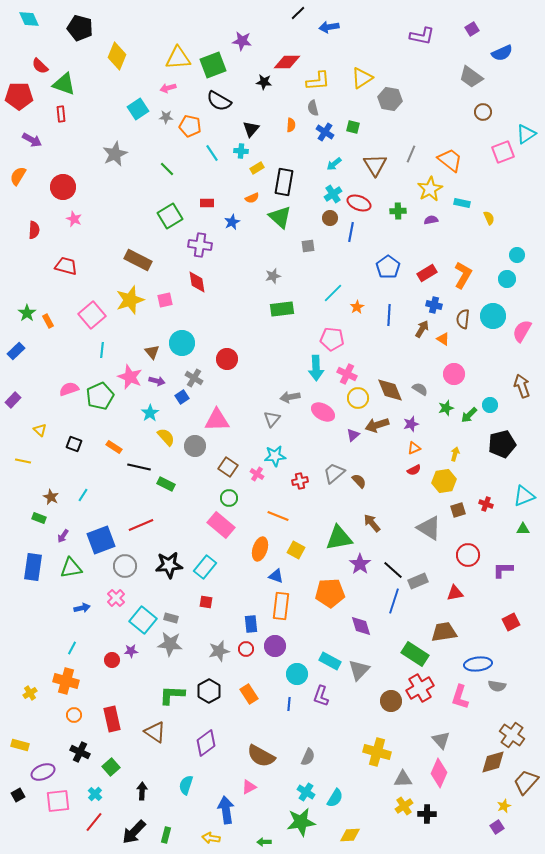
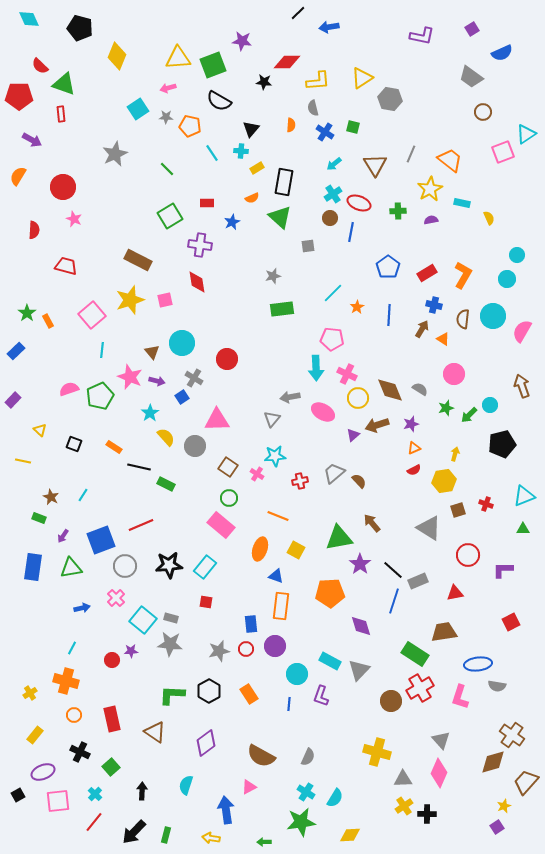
yellow rectangle at (20, 745): moved 15 px right, 10 px up; rotated 66 degrees counterclockwise
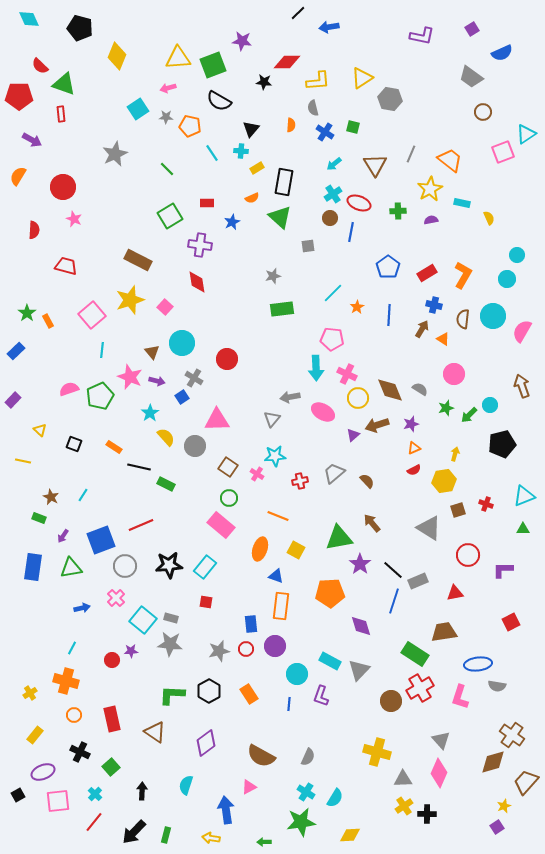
pink square at (165, 300): moved 7 px down; rotated 35 degrees counterclockwise
brown semicircle at (359, 481): moved 8 px right
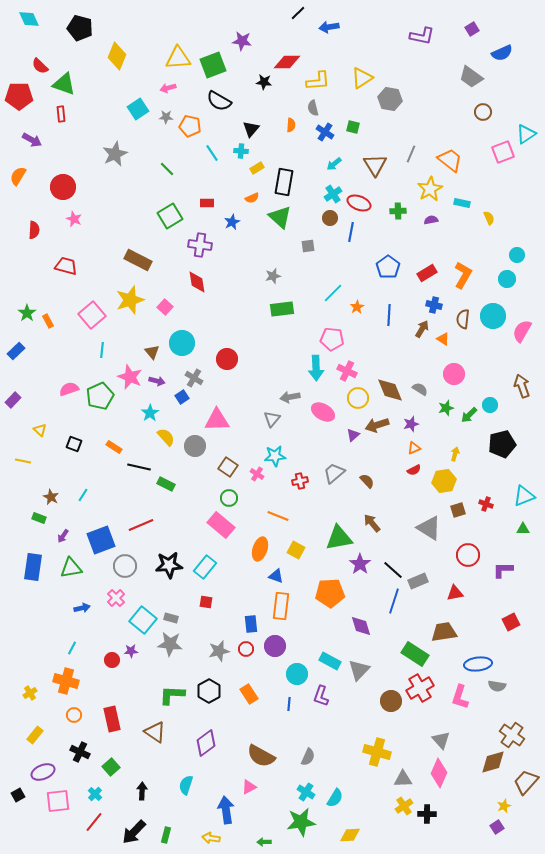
pink cross at (347, 374): moved 3 px up
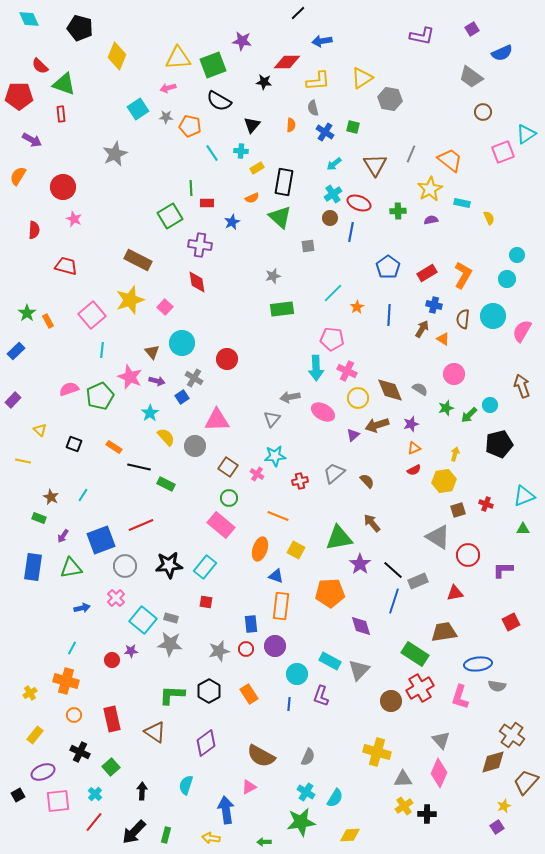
blue arrow at (329, 27): moved 7 px left, 14 px down
black triangle at (251, 129): moved 1 px right, 4 px up
green line at (167, 169): moved 24 px right, 19 px down; rotated 42 degrees clockwise
black pentagon at (502, 444): moved 3 px left
gray triangle at (429, 528): moved 9 px right, 9 px down
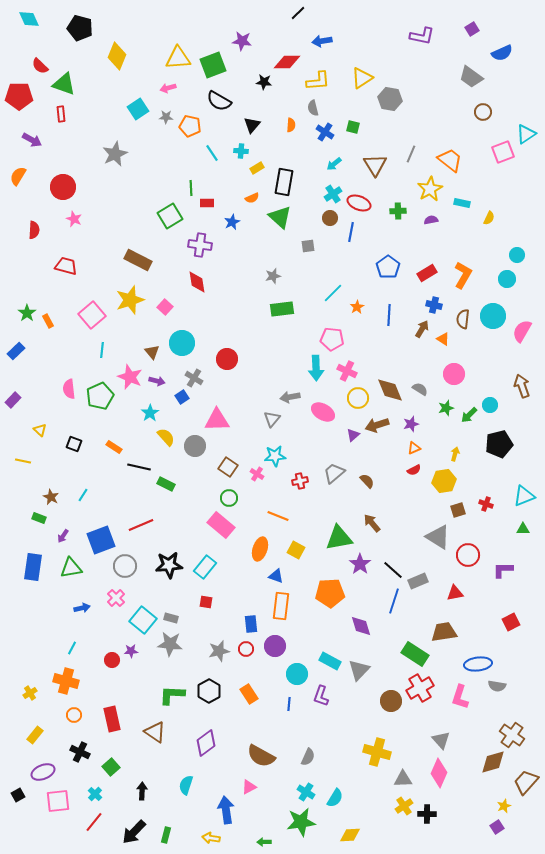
yellow semicircle at (489, 218): rotated 48 degrees clockwise
pink semicircle at (69, 389): rotated 78 degrees counterclockwise
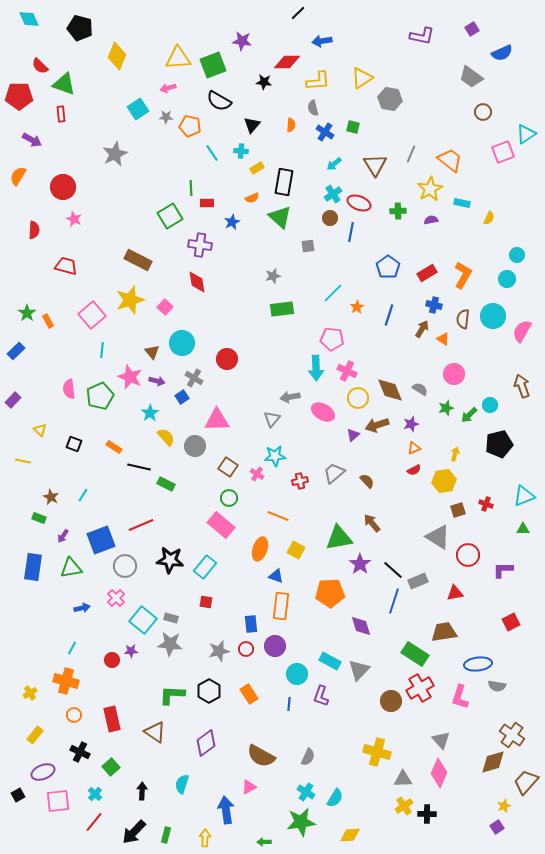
blue line at (389, 315): rotated 15 degrees clockwise
black star at (169, 565): moved 1 px right, 5 px up; rotated 12 degrees clockwise
cyan semicircle at (186, 785): moved 4 px left, 1 px up
yellow arrow at (211, 838): moved 6 px left; rotated 84 degrees clockwise
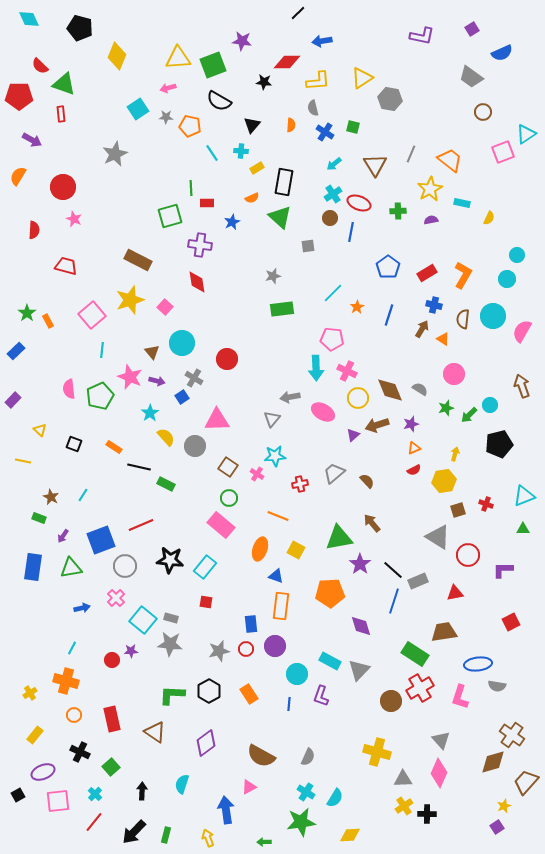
green square at (170, 216): rotated 15 degrees clockwise
red cross at (300, 481): moved 3 px down
yellow arrow at (205, 838): moved 3 px right; rotated 24 degrees counterclockwise
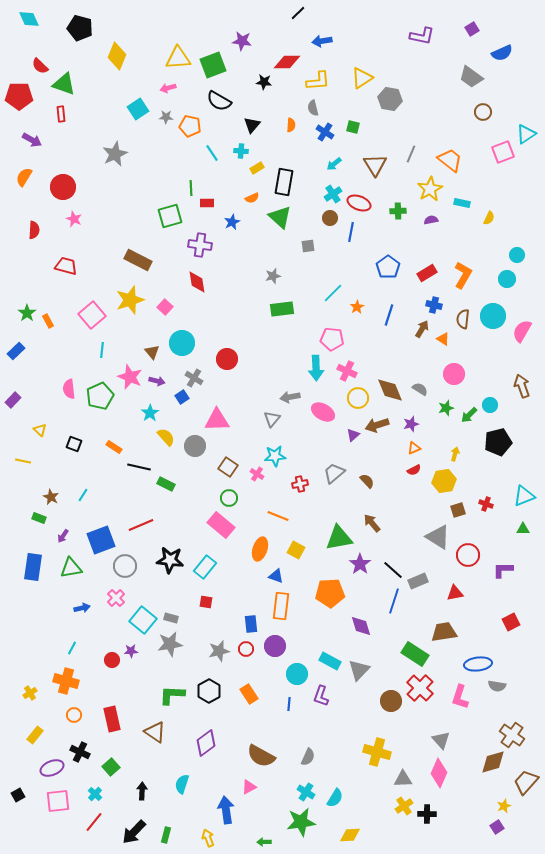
orange semicircle at (18, 176): moved 6 px right, 1 px down
black pentagon at (499, 444): moved 1 px left, 2 px up
gray star at (170, 644): rotated 15 degrees counterclockwise
red cross at (420, 688): rotated 16 degrees counterclockwise
purple ellipse at (43, 772): moved 9 px right, 4 px up
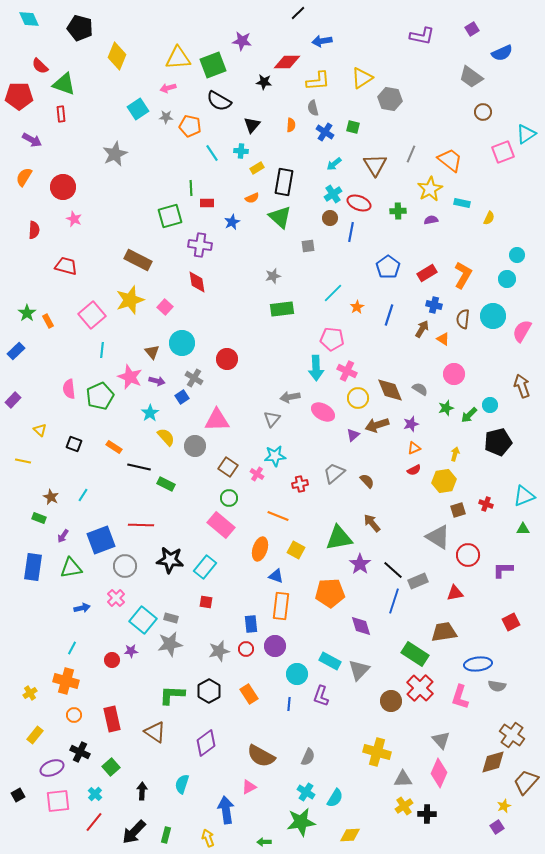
red line at (141, 525): rotated 25 degrees clockwise
